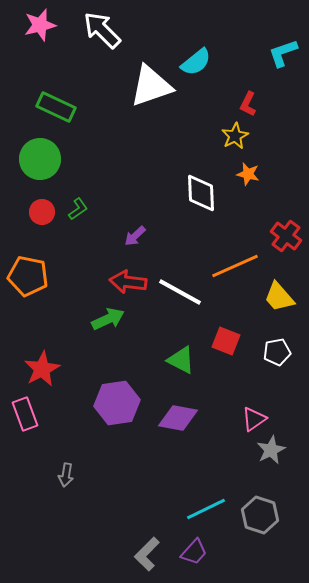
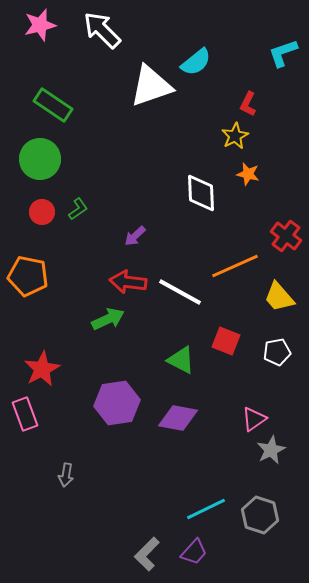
green rectangle: moved 3 px left, 2 px up; rotated 9 degrees clockwise
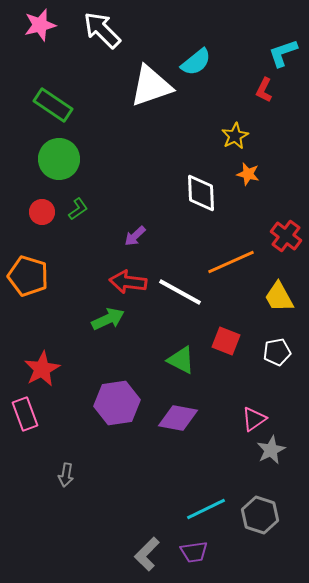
red L-shape: moved 16 px right, 14 px up
green circle: moved 19 px right
orange line: moved 4 px left, 4 px up
orange pentagon: rotated 6 degrees clockwise
yellow trapezoid: rotated 12 degrees clockwise
purple trapezoid: rotated 40 degrees clockwise
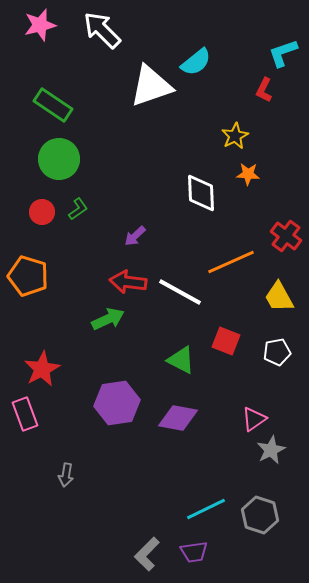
orange star: rotated 10 degrees counterclockwise
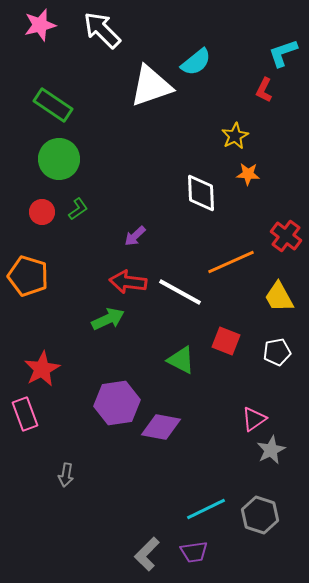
purple diamond: moved 17 px left, 9 px down
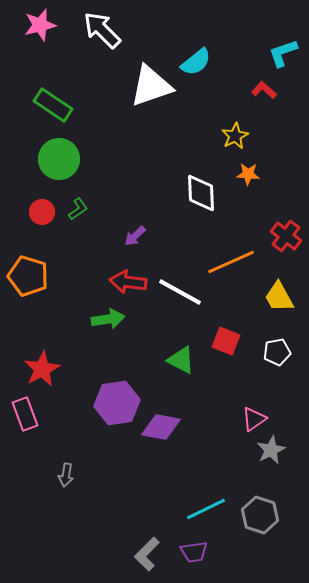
red L-shape: rotated 105 degrees clockwise
green arrow: rotated 16 degrees clockwise
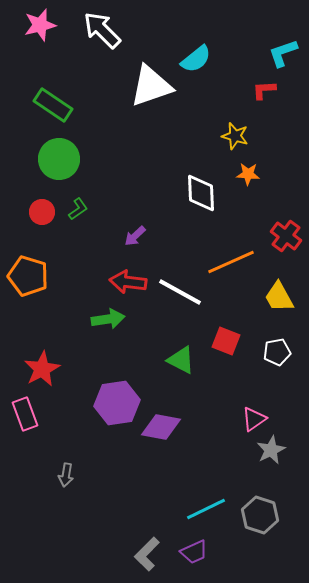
cyan semicircle: moved 3 px up
red L-shape: rotated 45 degrees counterclockwise
yellow star: rotated 28 degrees counterclockwise
purple trapezoid: rotated 16 degrees counterclockwise
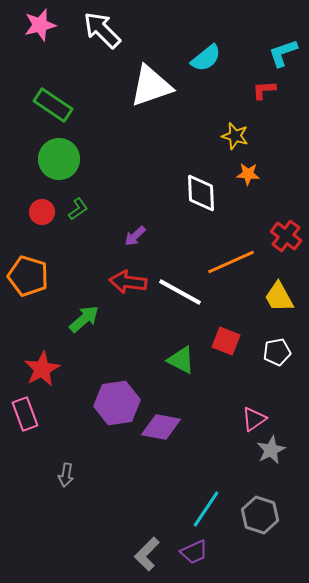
cyan semicircle: moved 10 px right, 1 px up
green arrow: moved 24 px left; rotated 32 degrees counterclockwise
cyan line: rotated 30 degrees counterclockwise
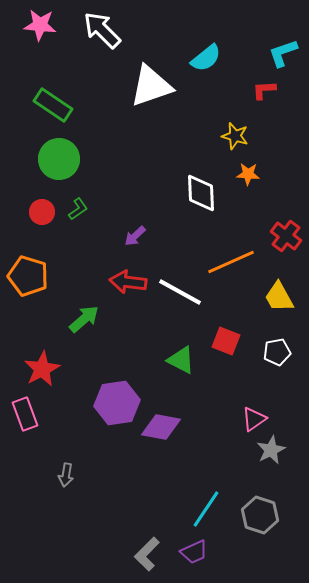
pink star: rotated 20 degrees clockwise
